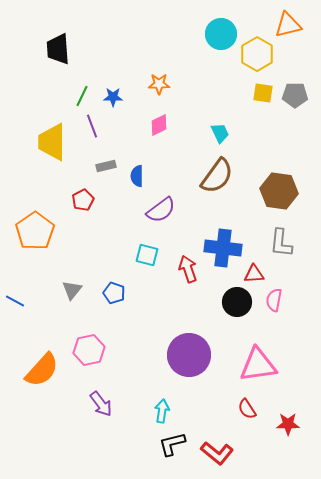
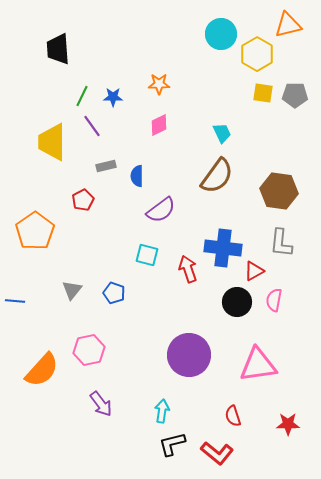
purple line: rotated 15 degrees counterclockwise
cyan trapezoid: moved 2 px right
red triangle: moved 3 px up; rotated 25 degrees counterclockwise
blue line: rotated 24 degrees counterclockwise
red semicircle: moved 14 px left, 7 px down; rotated 15 degrees clockwise
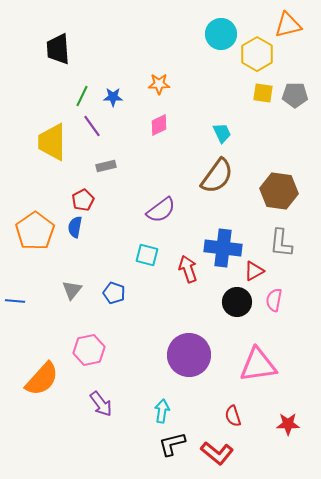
blue semicircle: moved 62 px left, 51 px down; rotated 10 degrees clockwise
orange semicircle: moved 9 px down
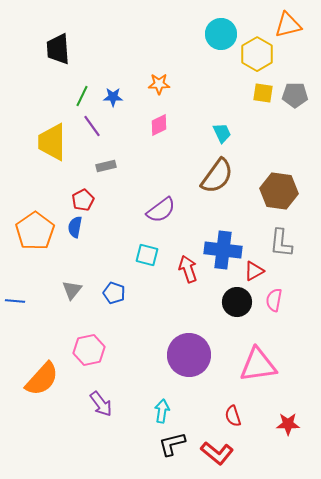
blue cross: moved 2 px down
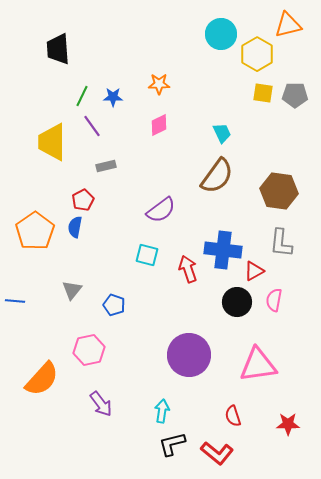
blue pentagon: moved 12 px down
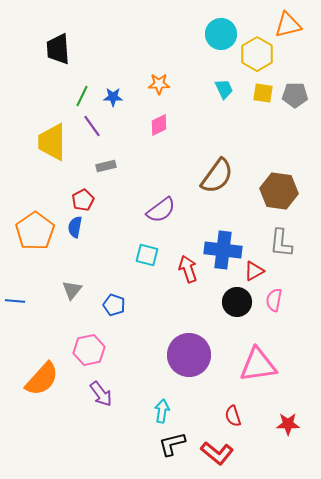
cyan trapezoid: moved 2 px right, 44 px up
purple arrow: moved 10 px up
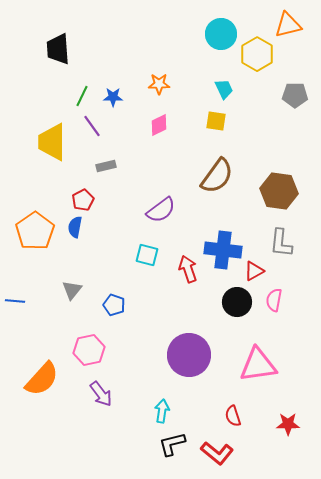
yellow square: moved 47 px left, 28 px down
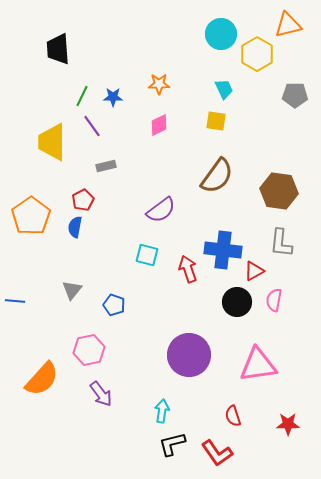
orange pentagon: moved 4 px left, 15 px up
red L-shape: rotated 16 degrees clockwise
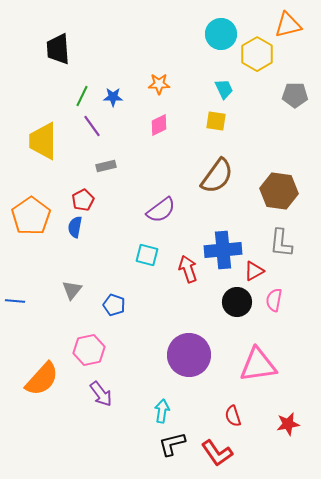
yellow trapezoid: moved 9 px left, 1 px up
blue cross: rotated 12 degrees counterclockwise
red star: rotated 10 degrees counterclockwise
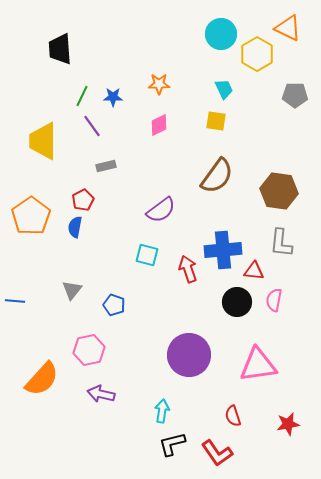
orange triangle: moved 3 px down; rotated 40 degrees clockwise
black trapezoid: moved 2 px right
red triangle: rotated 35 degrees clockwise
purple arrow: rotated 140 degrees clockwise
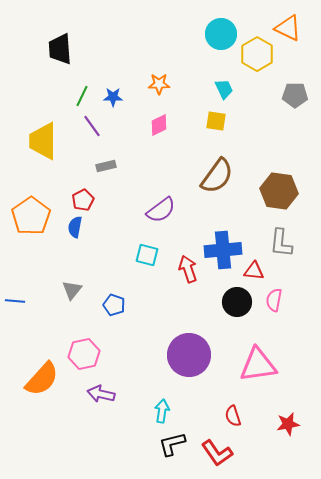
pink hexagon: moved 5 px left, 4 px down
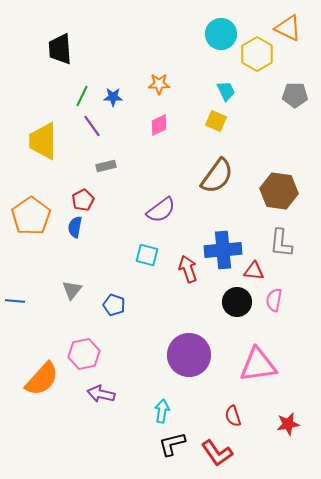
cyan trapezoid: moved 2 px right, 2 px down
yellow square: rotated 15 degrees clockwise
